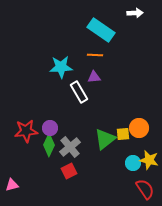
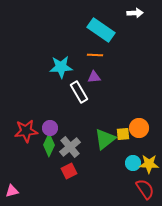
yellow star: moved 4 px down; rotated 12 degrees counterclockwise
pink triangle: moved 6 px down
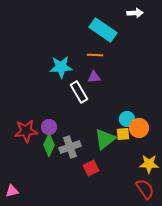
cyan rectangle: moved 2 px right
purple circle: moved 1 px left, 1 px up
gray cross: rotated 20 degrees clockwise
cyan circle: moved 6 px left, 44 px up
red square: moved 22 px right, 3 px up
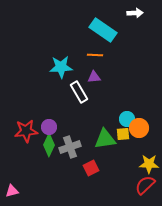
green triangle: rotated 30 degrees clockwise
red semicircle: moved 4 px up; rotated 100 degrees counterclockwise
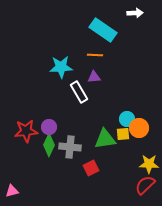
gray cross: rotated 25 degrees clockwise
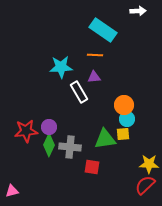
white arrow: moved 3 px right, 2 px up
orange circle: moved 15 px left, 23 px up
red square: moved 1 px right, 1 px up; rotated 35 degrees clockwise
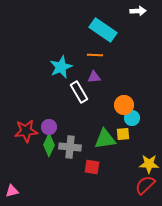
cyan star: rotated 20 degrees counterclockwise
cyan circle: moved 5 px right, 1 px up
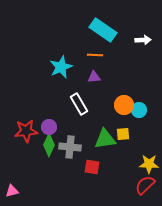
white arrow: moved 5 px right, 29 px down
white rectangle: moved 12 px down
cyan circle: moved 7 px right, 8 px up
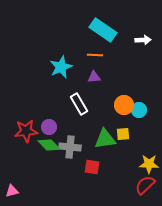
green diamond: rotated 70 degrees counterclockwise
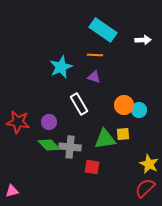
purple triangle: rotated 24 degrees clockwise
purple circle: moved 5 px up
red star: moved 8 px left, 9 px up; rotated 15 degrees clockwise
yellow star: rotated 24 degrees clockwise
red semicircle: moved 3 px down
